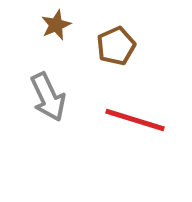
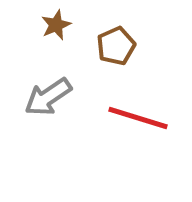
gray arrow: rotated 81 degrees clockwise
red line: moved 3 px right, 2 px up
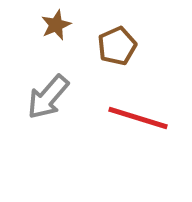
brown pentagon: moved 1 px right
gray arrow: rotated 15 degrees counterclockwise
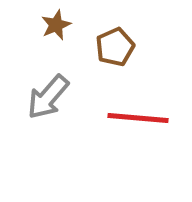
brown pentagon: moved 2 px left, 1 px down
red line: rotated 12 degrees counterclockwise
